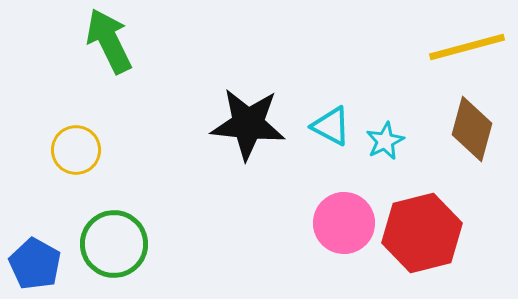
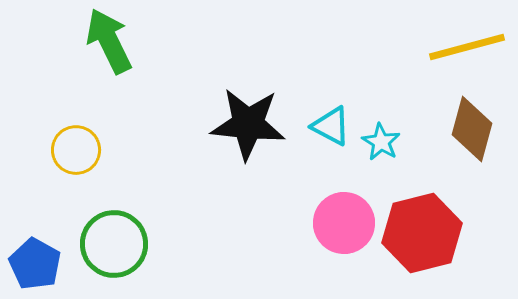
cyan star: moved 4 px left, 1 px down; rotated 15 degrees counterclockwise
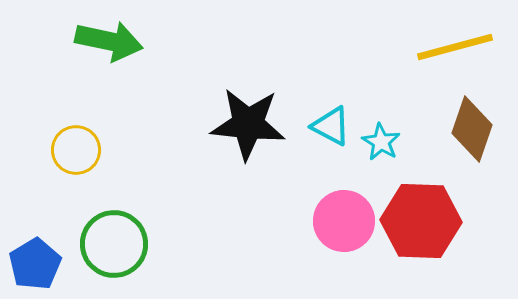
green arrow: rotated 128 degrees clockwise
yellow line: moved 12 px left
brown diamond: rotated 4 degrees clockwise
pink circle: moved 2 px up
red hexagon: moved 1 px left, 12 px up; rotated 16 degrees clockwise
blue pentagon: rotated 12 degrees clockwise
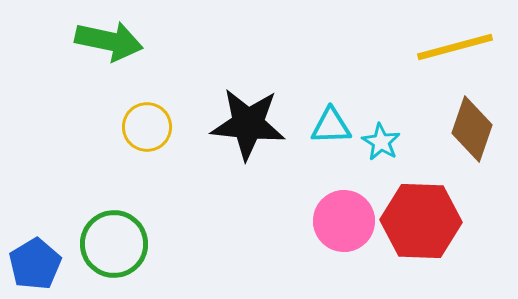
cyan triangle: rotated 30 degrees counterclockwise
yellow circle: moved 71 px right, 23 px up
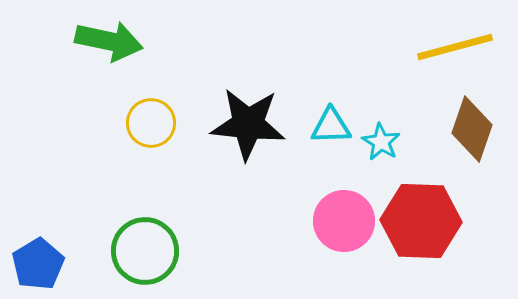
yellow circle: moved 4 px right, 4 px up
green circle: moved 31 px right, 7 px down
blue pentagon: moved 3 px right
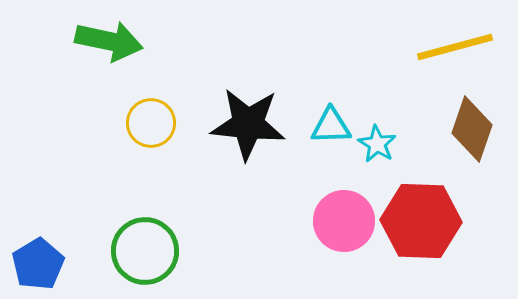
cyan star: moved 4 px left, 2 px down
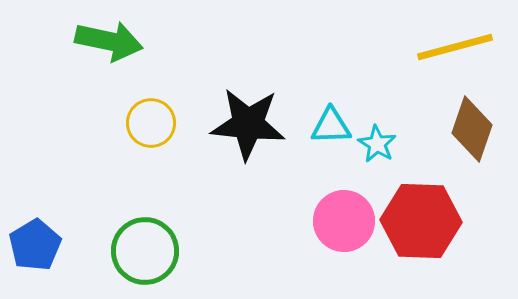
blue pentagon: moved 3 px left, 19 px up
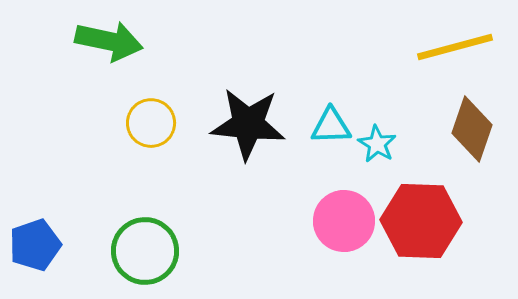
blue pentagon: rotated 12 degrees clockwise
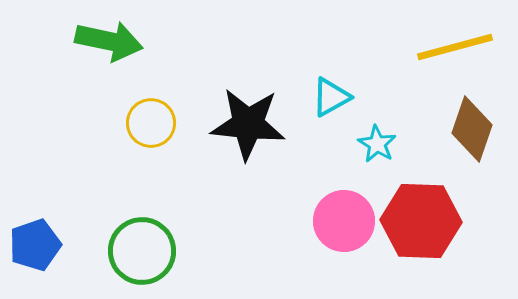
cyan triangle: moved 29 px up; rotated 27 degrees counterclockwise
green circle: moved 3 px left
